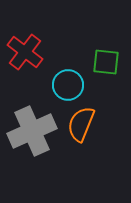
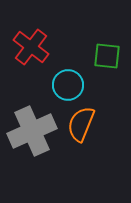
red cross: moved 6 px right, 5 px up
green square: moved 1 px right, 6 px up
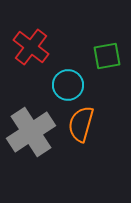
green square: rotated 16 degrees counterclockwise
orange semicircle: rotated 6 degrees counterclockwise
gray cross: moved 1 px left, 1 px down; rotated 9 degrees counterclockwise
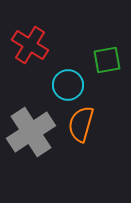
red cross: moved 1 px left, 2 px up; rotated 6 degrees counterclockwise
green square: moved 4 px down
